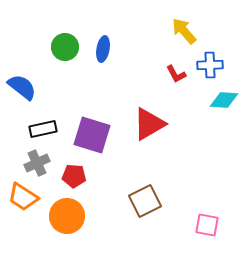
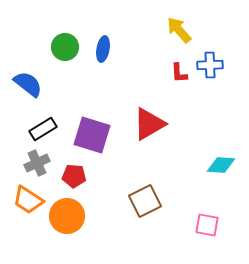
yellow arrow: moved 5 px left, 1 px up
red L-shape: moved 3 px right, 1 px up; rotated 25 degrees clockwise
blue semicircle: moved 6 px right, 3 px up
cyan diamond: moved 3 px left, 65 px down
black rectangle: rotated 20 degrees counterclockwise
orange trapezoid: moved 5 px right, 3 px down
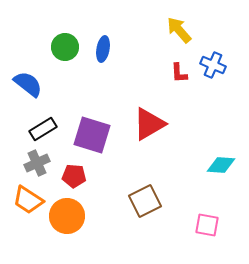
blue cross: moved 3 px right; rotated 25 degrees clockwise
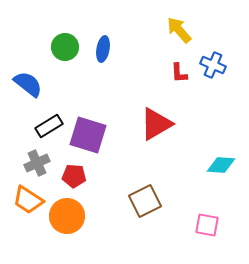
red triangle: moved 7 px right
black rectangle: moved 6 px right, 3 px up
purple square: moved 4 px left
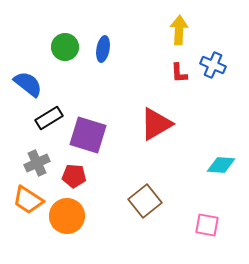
yellow arrow: rotated 44 degrees clockwise
black rectangle: moved 8 px up
brown square: rotated 12 degrees counterclockwise
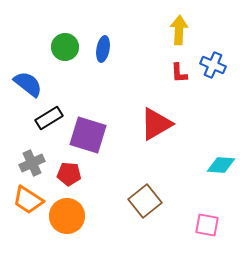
gray cross: moved 5 px left
red pentagon: moved 5 px left, 2 px up
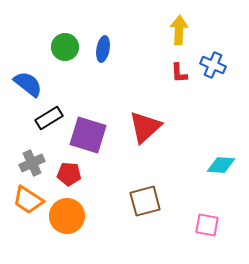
red triangle: moved 11 px left, 3 px down; rotated 12 degrees counterclockwise
brown square: rotated 24 degrees clockwise
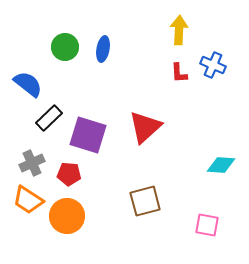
black rectangle: rotated 12 degrees counterclockwise
